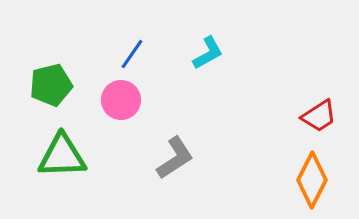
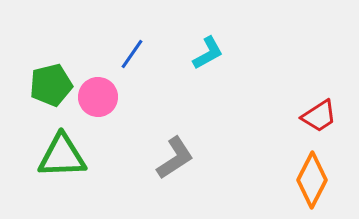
pink circle: moved 23 px left, 3 px up
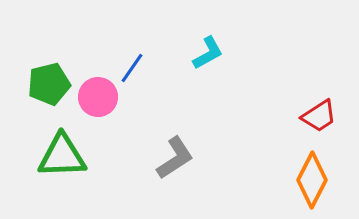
blue line: moved 14 px down
green pentagon: moved 2 px left, 1 px up
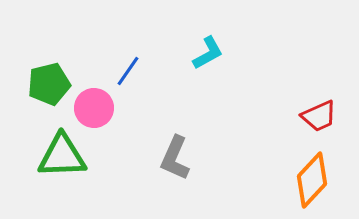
blue line: moved 4 px left, 3 px down
pink circle: moved 4 px left, 11 px down
red trapezoid: rotated 9 degrees clockwise
gray L-shape: rotated 147 degrees clockwise
orange diamond: rotated 16 degrees clockwise
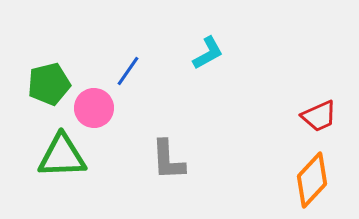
gray L-shape: moved 7 px left, 2 px down; rotated 27 degrees counterclockwise
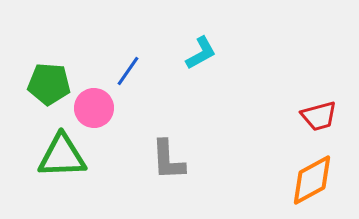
cyan L-shape: moved 7 px left
green pentagon: rotated 18 degrees clockwise
red trapezoid: rotated 9 degrees clockwise
orange diamond: rotated 18 degrees clockwise
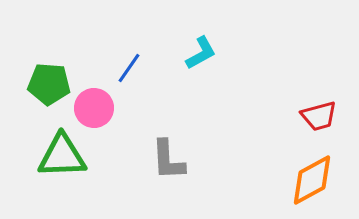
blue line: moved 1 px right, 3 px up
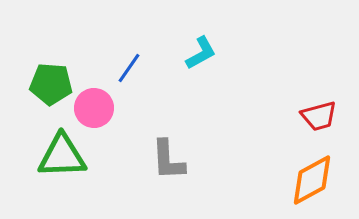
green pentagon: moved 2 px right
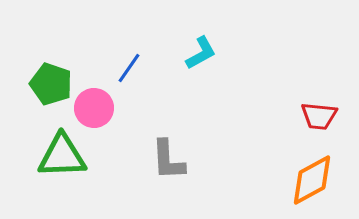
green pentagon: rotated 15 degrees clockwise
red trapezoid: rotated 21 degrees clockwise
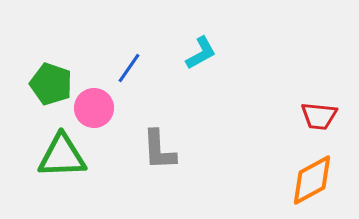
gray L-shape: moved 9 px left, 10 px up
